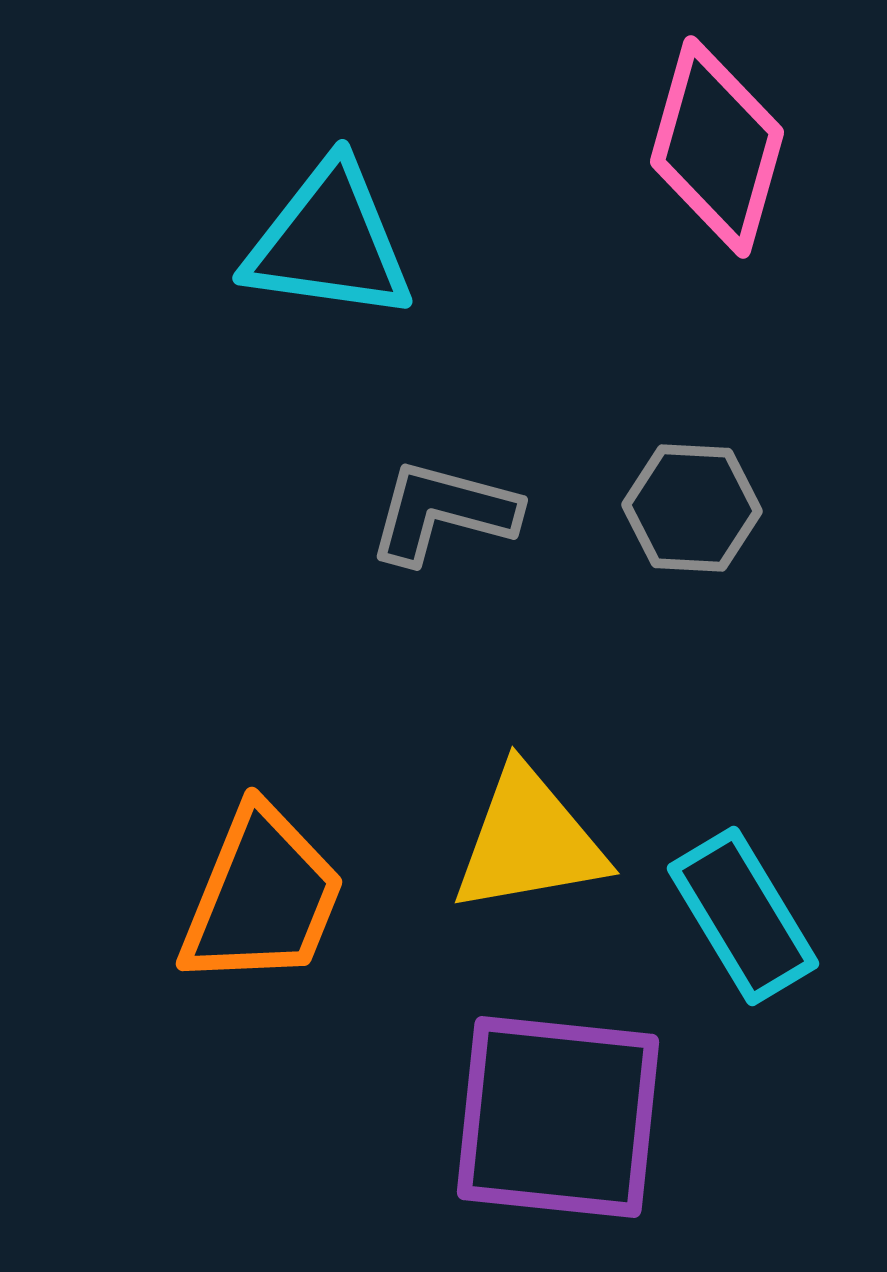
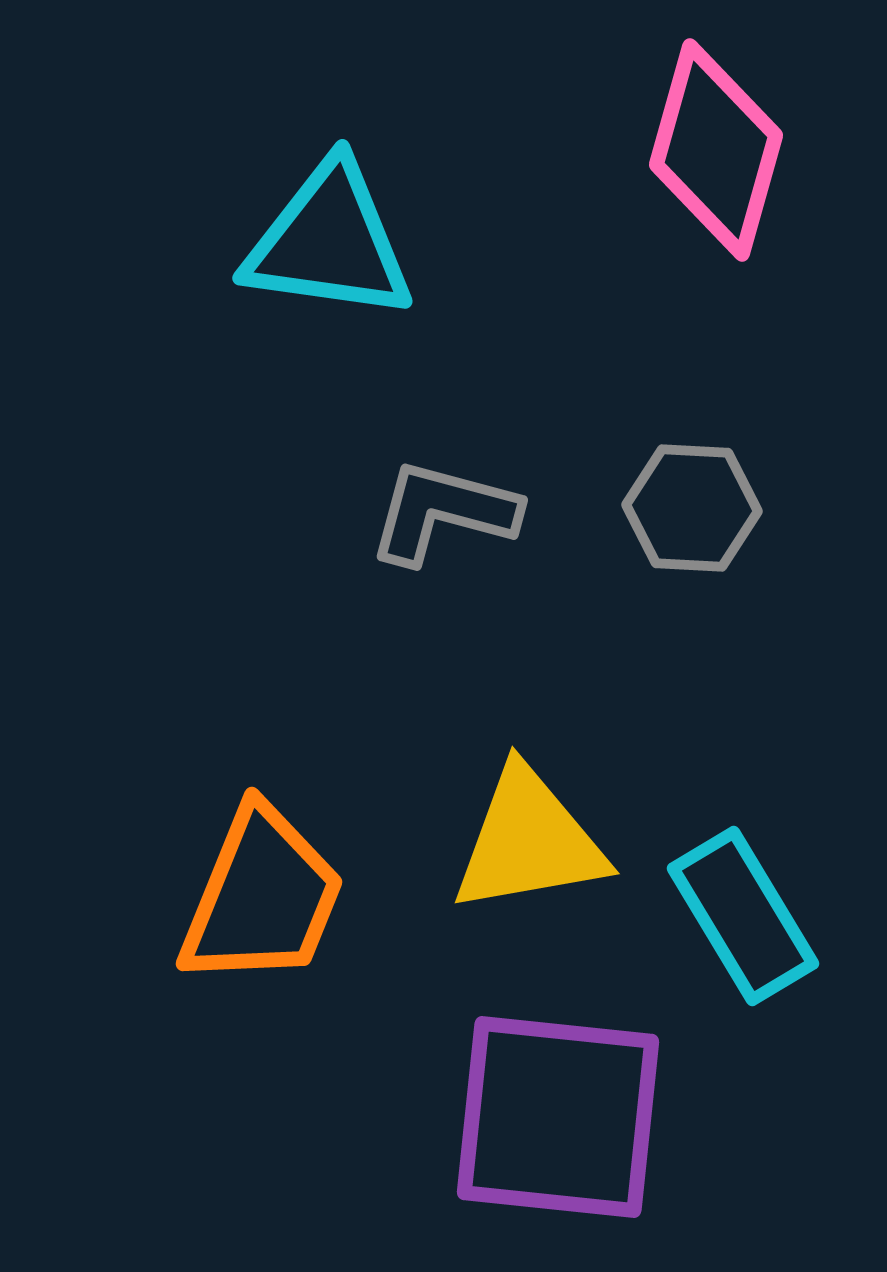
pink diamond: moved 1 px left, 3 px down
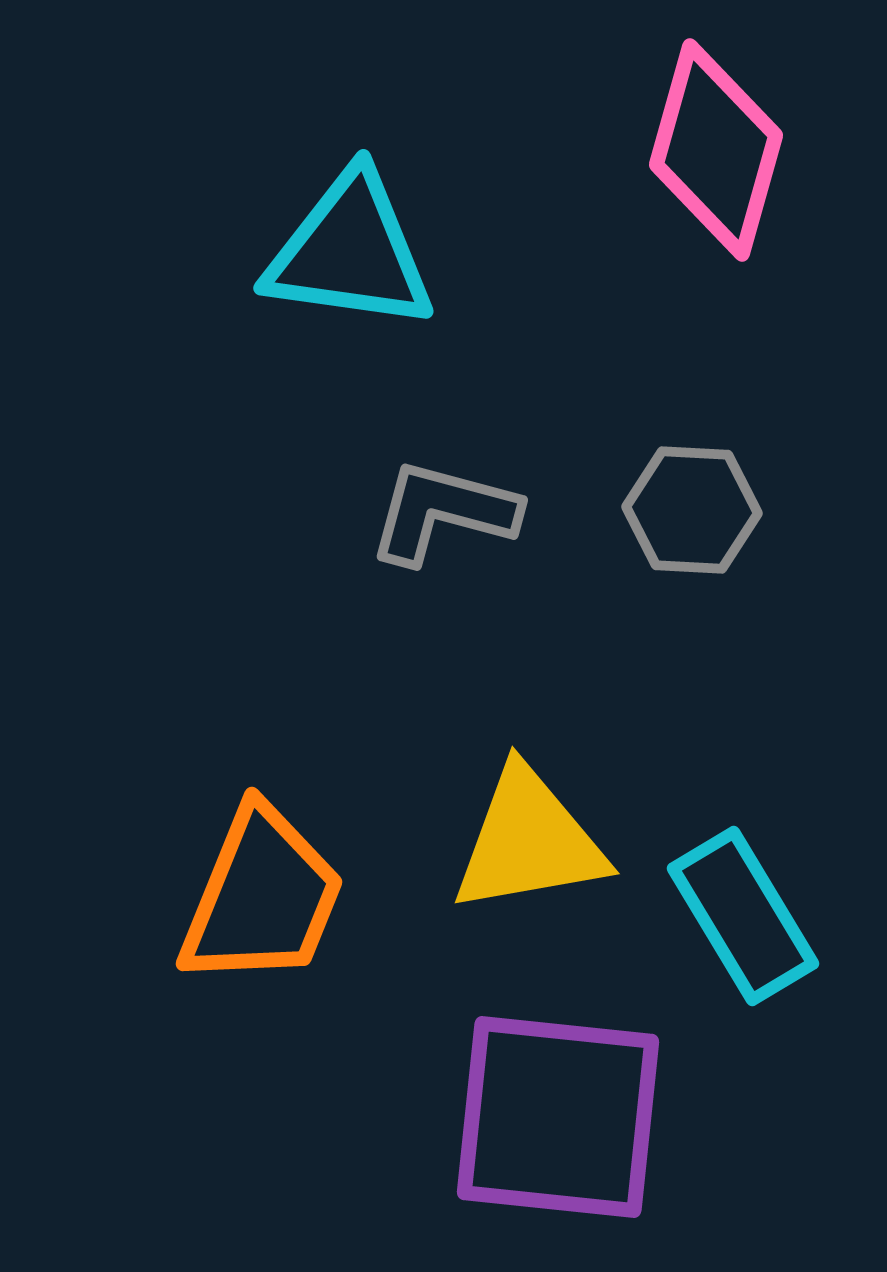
cyan triangle: moved 21 px right, 10 px down
gray hexagon: moved 2 px down
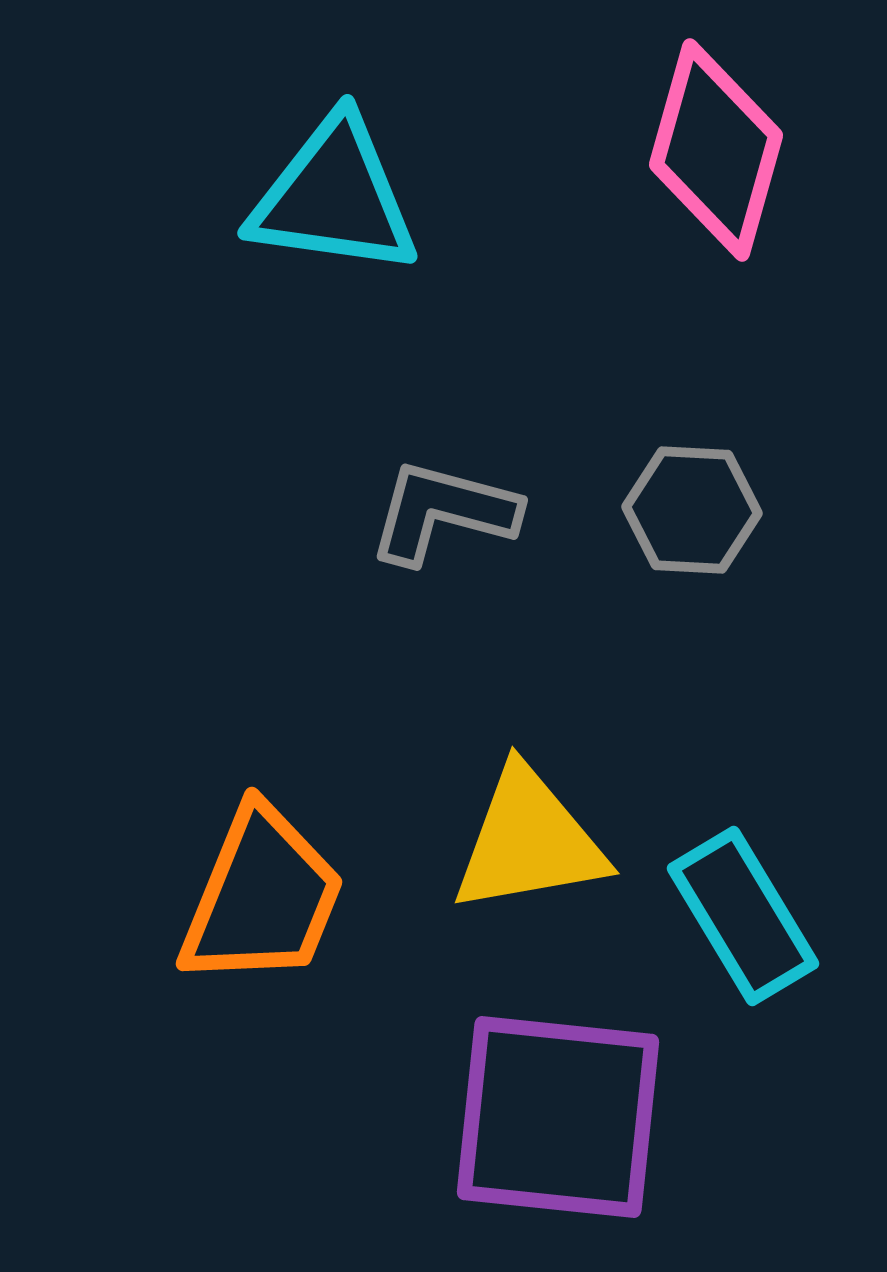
cyan triangle: moved 16 px left, 55 px up
